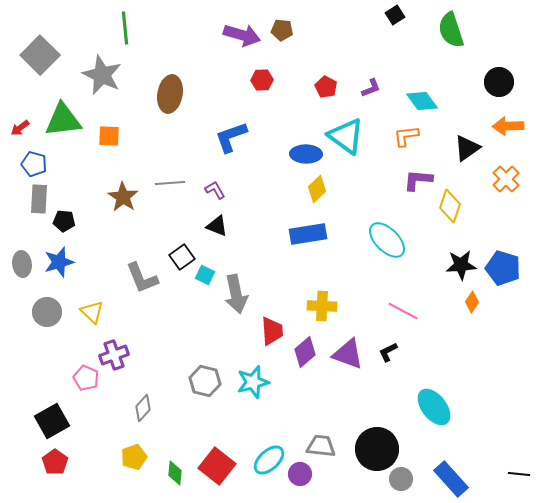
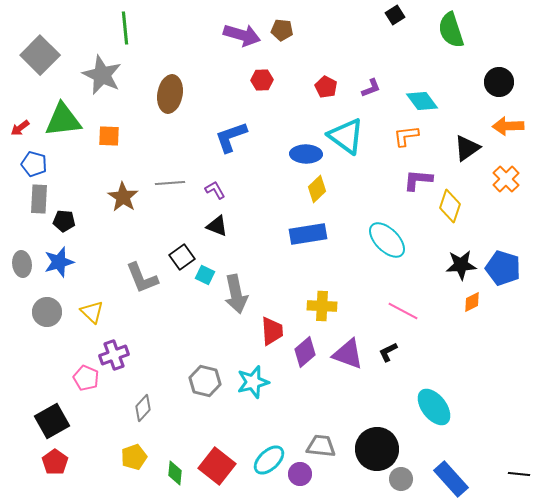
orange diamond at (472, 302): rotated 30 degrees clockwise
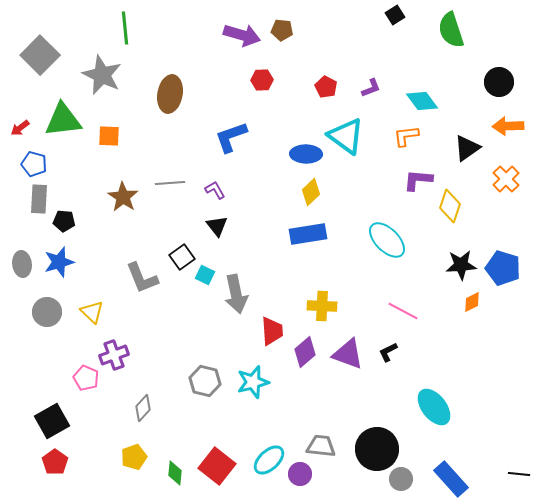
yellow diamond at (317, 189): moved 6 px left, 3 px down
black triangle at (217, 226): rotated 30 degrees clockwise
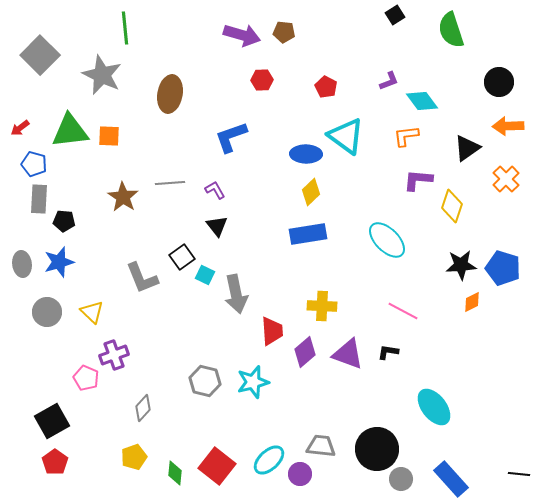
brown pentagon at (282, 30): moved 2 px right, 2 px down
purple L-shape at (371, 88): moved 18 px right, 7 px up
green triangle at (63, 120): moved 7 px right, 11 px down
yellow diamond at (450, 206): moved 2 px right
black L-shape at (388, 352): rotated 35 degrees clockwise
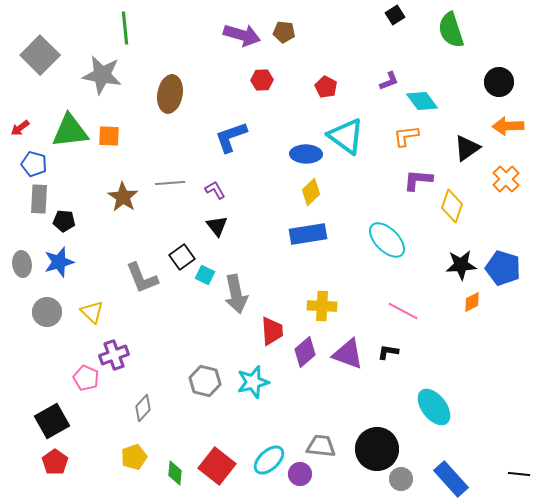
gray star at (102, 75): rotated 15 degrees counterclockwise
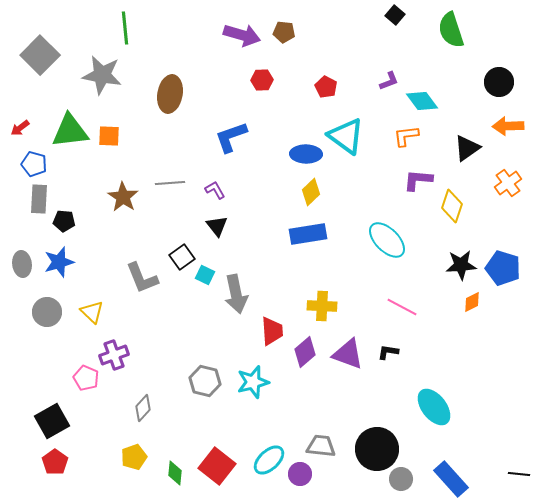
black square at (395, 15): rotated 18 degrees counterclockwise
orange cross at (506, 179): moved 2 px right, 4 px down; rotated 8 degrees clockwise
pink line at (403, 311): moved 1 px left, 4 px up
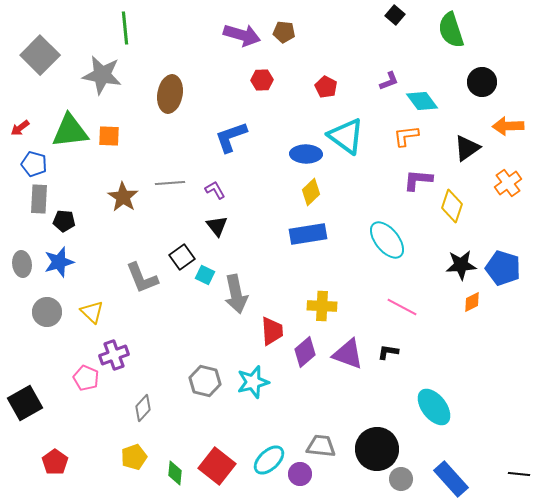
black circle at (499, 82): moved 17 px left
cyan ellipse at (387, 240): rotated 6 degrees clockwise
black square at (52, 421): moved 27 px left, 18 px up
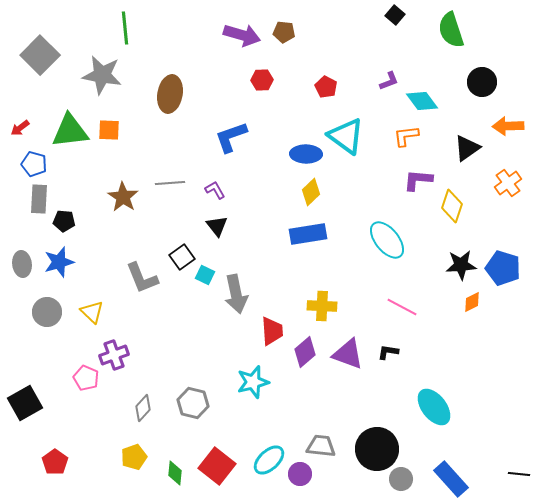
orange square at (109, 136): moved 6 px up
gray hexagon at (205, 381): moved 12 px left, 22 px down
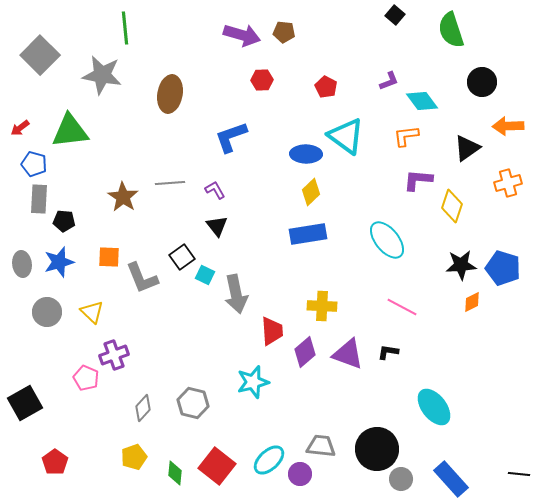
orange square at (109, 130): moved 127 px down
orange cross at (508, 183): rotated 20 degrees clockwise
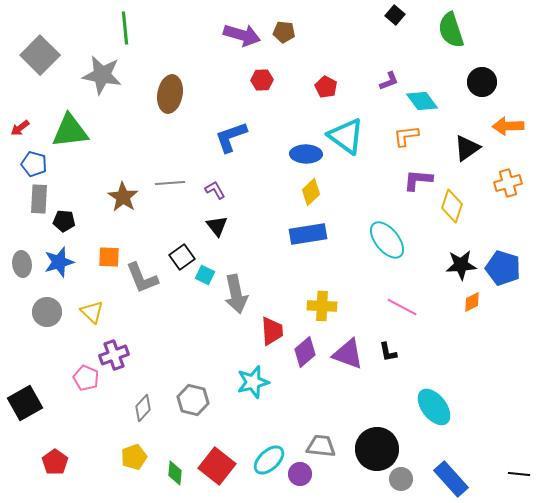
black L-shape at (388, 352): rotated 110 degrees counterclockwise
gray hexagon at (193, 403): moved 3 px up
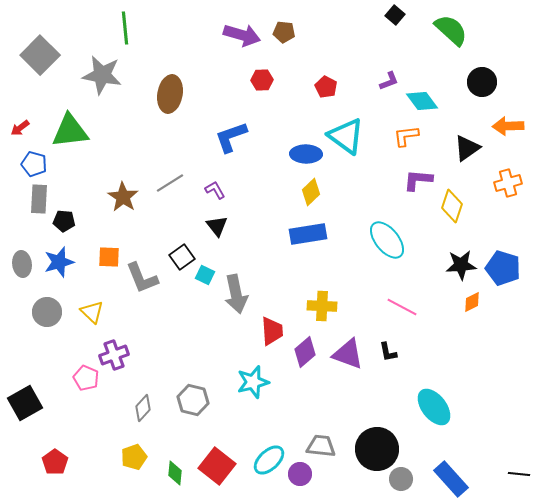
green semicircle at (451, 30): rotated 150 degrees clockwise
gray line at (170, 183): rotated 28 degrees counterclockwise
